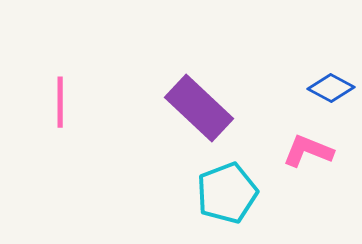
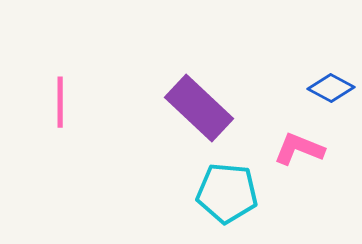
pink L-shape: moved 9 px left, 2 px up
cyan pentagon: rotated 26 degrees clockwise
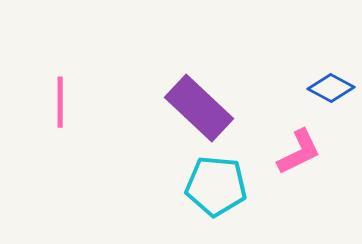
pink L-shape: moved 3 px down; rotated 132 degrees clockwise
cyan pentagon: moved 11 px left, 7 px up
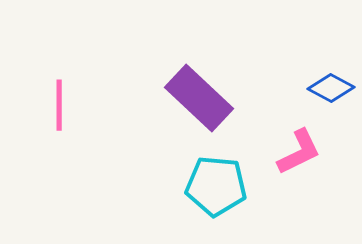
pink line: moved 1 px left, 3 px down
purple rectangle: moved 10 px up
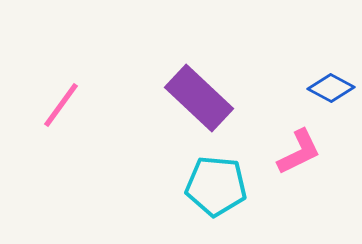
pink line: moved 2 px right; rotated 36 degrees clockwise
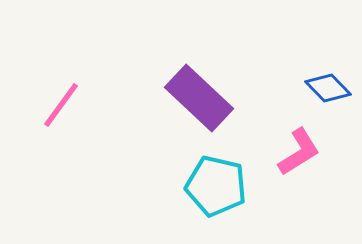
blue diamond: moved 3 px left; rotated 18 degrees clockwise
pink L-shape: rotated 6 degrees counterclockwise
cyan pentagon: rotated 8 degrees clockwise
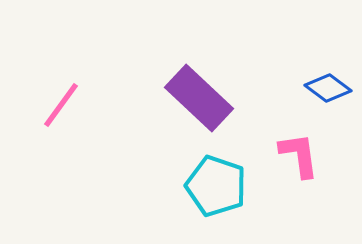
blue diamond: rotated 9 degrees counterclockwise
pink L-shape: moved 3 px down; rotated 66 degrees counterclockwise
cyan pentagon: rotated 6 degrees clockwise
